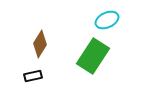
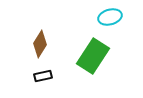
cyan ellipse: moved 3 px right, 3 px up; rotated 10 degrees clockwise
black rectangle: moved 10 px right
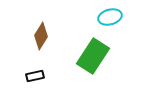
brown diamond: moved 1 px right, 8 px up
black rectangle: moved 8 px left
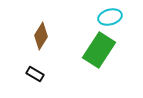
green rectangle: moved 6 px right, 6 px up
black rectangle: moved 2 px up; rotated 42 degrees clockwise
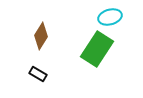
green rectangle: moved 2 px left, 1 px up
black rectangle: moved 3 px right
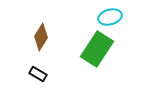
brown diamond: moved 1 px down
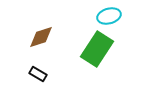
cyan ellipse: moved 1 px left, 1 px up
brown diamond: rotated 40 degrees clockwise
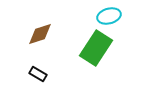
brown diamond: moved 1 px left, 3 px up
green rectangle: moved 1 px left, 1 px up
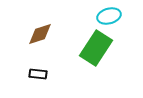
black rectangle: rotated 24 degrees counterclockwise
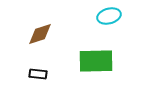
green rectangle: moved 13 px down; rotated 56 degrees clockwise
